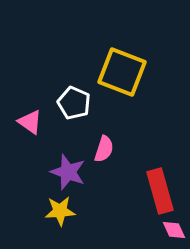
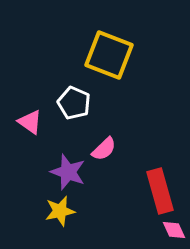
yellow square: moved 13 px left, 17 px up
pink semicircle: rotated 28 degrees clockwise
yellow star: rotated 8 degrees counterclockwise
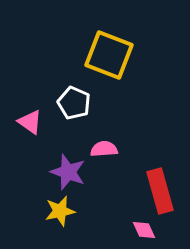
pink semicircle: rotated 140 degrees counterclockwise
pink diamond: moved 30 px left
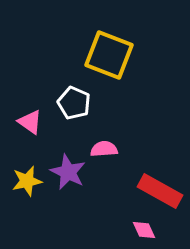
purple star: rotated 6 degrees clockwise
red rectangle: rotated 45 degrees counterclockwise
yellow star: moved 33 px left, 30 px up
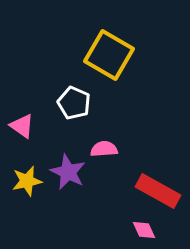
yellow square: rotated 9 degrees clockwise
pink triangle: moved 8 px left, 4 px down
red rectangle: moved 2 px left
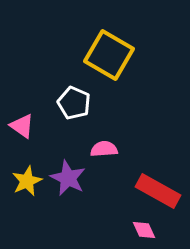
purple star: moved 6 px down
yellow star: rotated 12 degrees counterclockwise
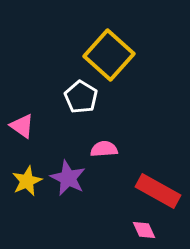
yellow square: rotated 12 degrees clockwise
white pentagon: moved 7 px right, 6 px up; rotated 8 degrees clockwise
